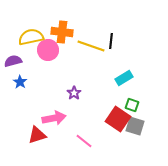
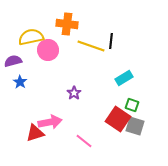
orange cross: moved 5 px right, 8 px up
pink arrow: moved 4 px left, 4 px down
red triangle: moved 2 px left, 2 px up
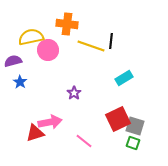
green square: moved 1 px right, 38 px down
red square: rotated 30 degrees clockwise
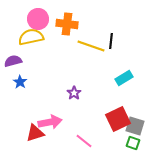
pink circle: moved 10 px left, 31 px up
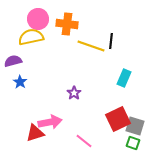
cyan rectangle: rotated 36 degrees counterclockwise
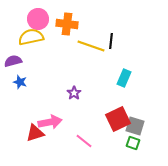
blue star: rotated 16 degrees counterclockwise
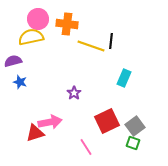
red square: moved 11 px left, 2 px down
gray square: rotated 36 degrees clockwise
pink line: moved 2 px right, 6 px down; rotated 18 degrees clockwise
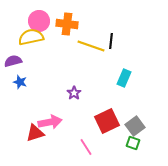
pink circle: moved 1 px right, 2 px down
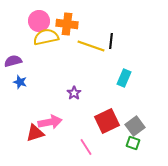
yellow semicircle: moved 15 px right
